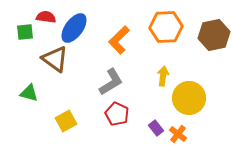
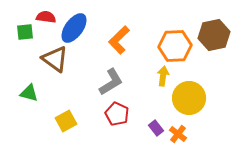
orange hexagon: moved 9 px right, 19 px down
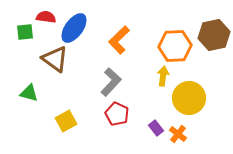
gray L-shape: rotated 16 degrees counterclockwise
